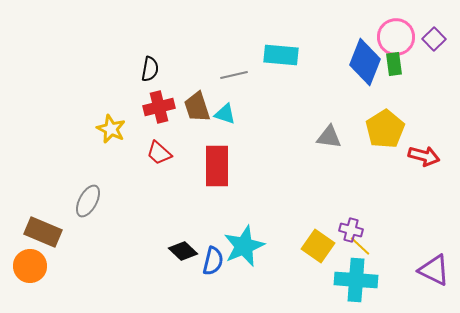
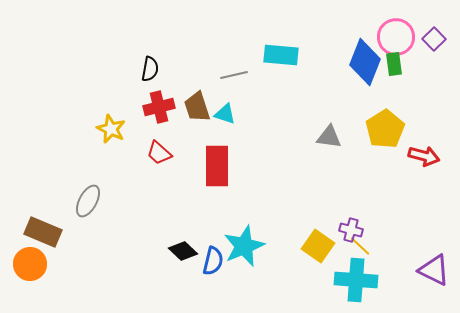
orange circle: moved 2 px up
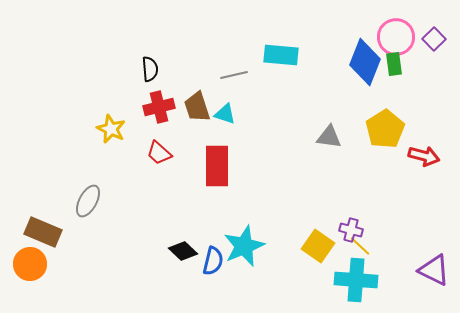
black semicircle: rotated 15 degrees counterclockwise
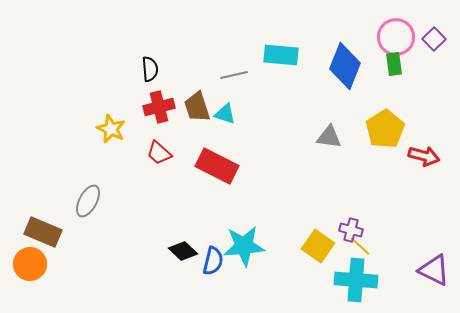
blue diamond: moved 20 px left, 4 px down
red rectangle: rotated 63 degrees counterclockwise
cyan star: rotated 18 degrees clockwise
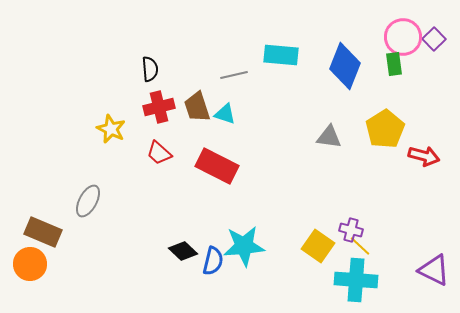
pink circle: moved 7 px right
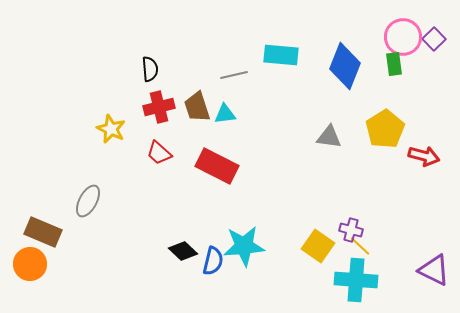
cyan triangle: rotated 25 degrees counterclockwise
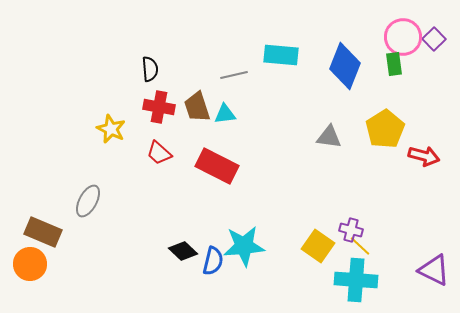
red cross: rotated 24 degrees clockwise
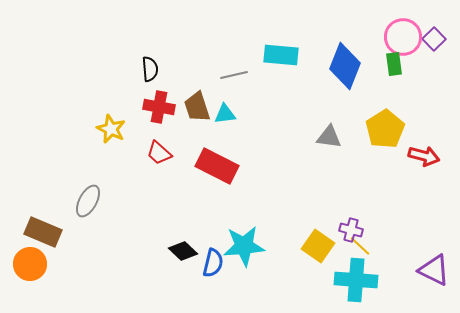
blue semicircle: moved 2 px down
